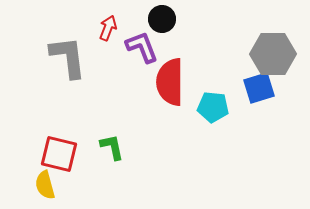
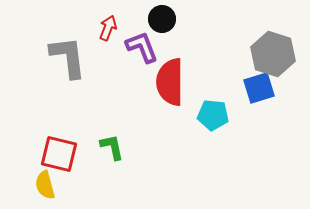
gray hexagon: rotated 18 degrees clockwise
cyan pentagon: moved 8 px down
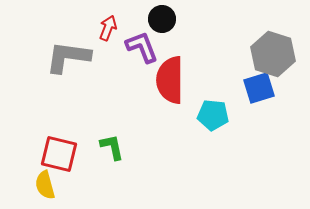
gray L-shape: rotated 75 degrees counterclockwise
red semicircle: moved 2 px up
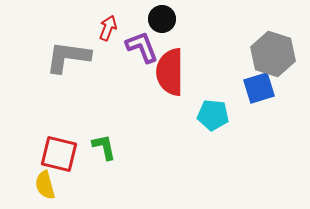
red semicircle: moved 8 px up
green L-shape: moved 8 px left
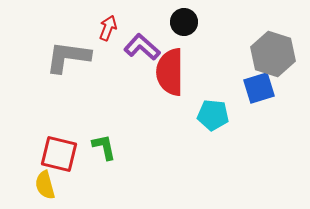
black circle: moved 22 px right, 3 px down
purple L-shape: rotated 27 degrees counterclockwise
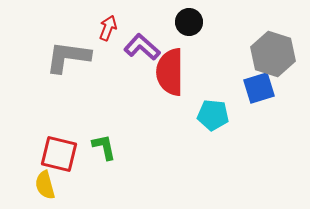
black circle: moved 5 px right
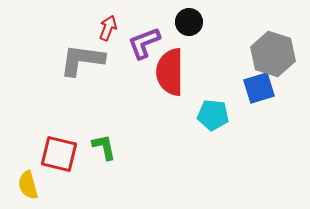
purple L-shape: moved 2 px right, 4 px up; rotated 63 degrees counterclockwise
gray L-shape: moved 14 px right, 3 px down
yellow semicircle: moved 17 px left
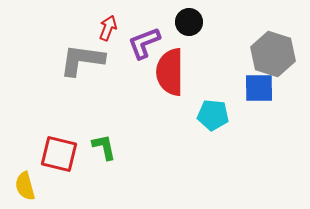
blue square: rotated 16 degrees clockwise
yellow semicircle: moved 3 px left, 1 px down
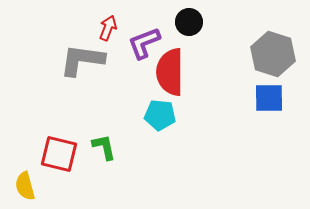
blue square: moved 10 px right, 10 px down
cyan pentagon: moved 53 px left
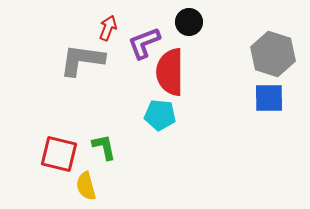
yellow semicircle: moved 61 px right
